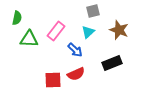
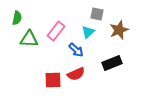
gray square: moved 4 px right, 3 px down; rotated 24 degrees clockwise
brown star: rotated 30 degrees clockwise
blue arrow: moved 1 px right
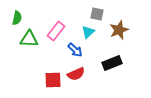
blue arrow: moved 1 px left
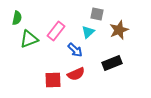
green triangle: rotated 24 degrees counterclockwise
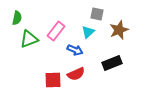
blue arrow: rotated 21 degrees counterclockwise
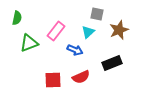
green triangle: moved 4 px down
red semicircle: moved 5 px right, 3 px down
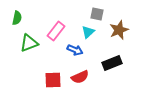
red semicircle: moved 1 px left
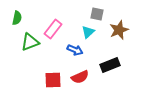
pink rectangle: moved 3 px left, 2 px up
green triangle: moved 1 px right, 1 px up
black rectangle: moved 2 px left, 2 px down
